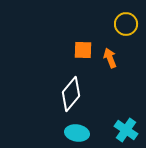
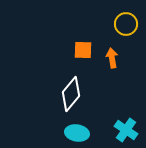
orange arrow: moved 2 px right; rotated 12 degrees clockwise
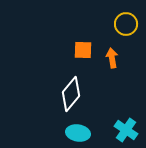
cyan ellipse: moved 1 px right
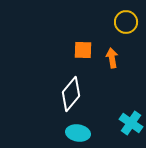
yellow circle: moved 2 px up
cyan cross: moved 5 px right, 7 px up
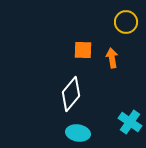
cyan cross: moved 1 px left, 1 px up
